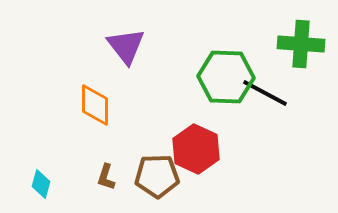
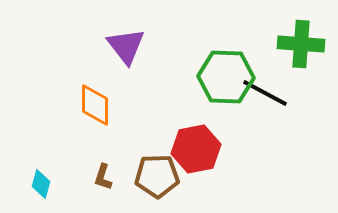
red hexagon: rotated 24 degrees clockwise
brown L-shape: moved 3 px left
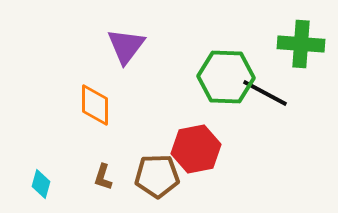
purple triangle: rotated 15 degrees clockwise
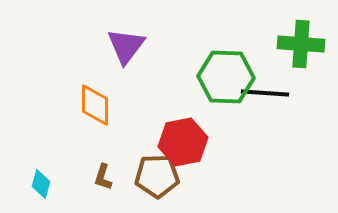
black line: rotated 24 degrees counterclockwise
red hexagon: moved 13 px left, 7 px up
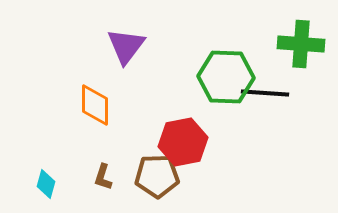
cyan diamond: moved 5 px right
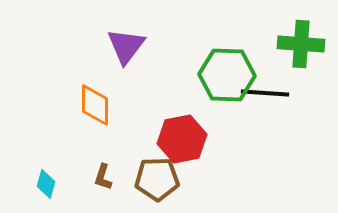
green hexagon: moved 1 px right, 2 px up
red hexagon: moved 1 px left, 3 px up
brown pentagon: moved 3 px down
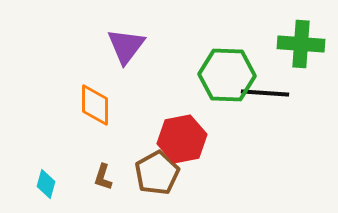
brown pentagon: moved 6 px up; rotated 27 degrees counterclockwise
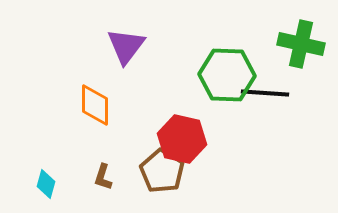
green cross: rotated 9 degrees clockwise
red hexagon: rotated 24 degrees clockwise
brown pentagon: moved 5 px right, 2 px up; rotated 12 degrees counterclockwise
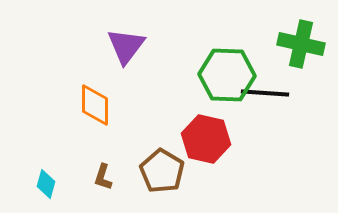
red hexagon: moved 24 px right
